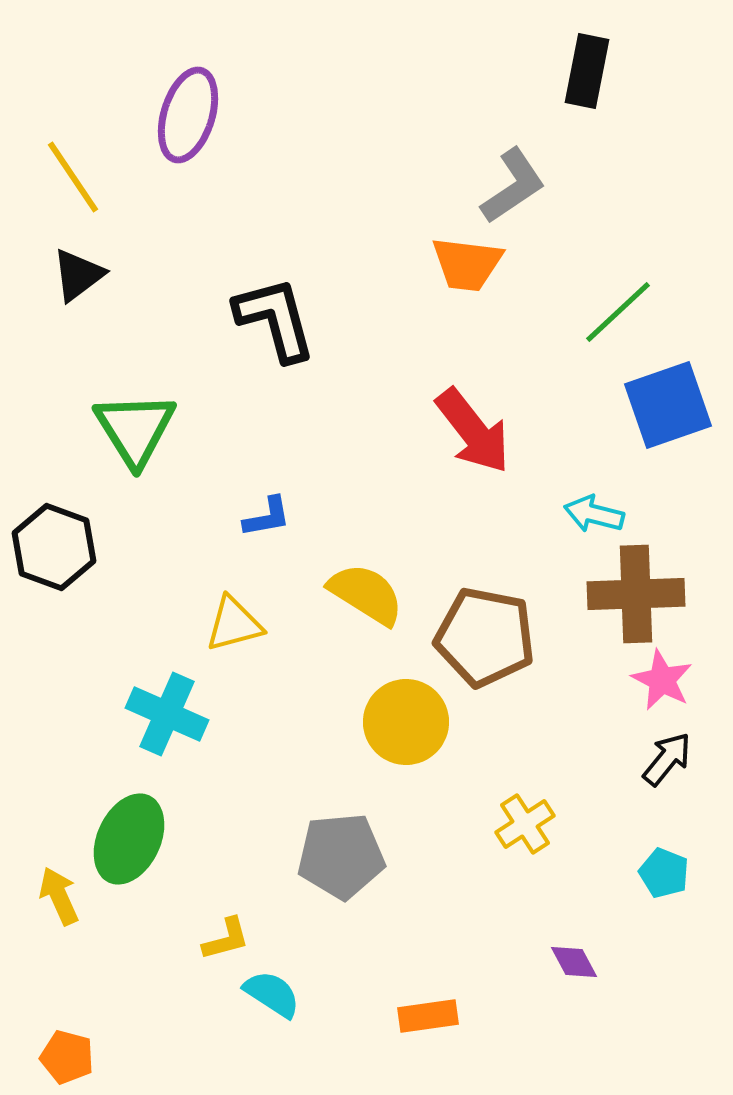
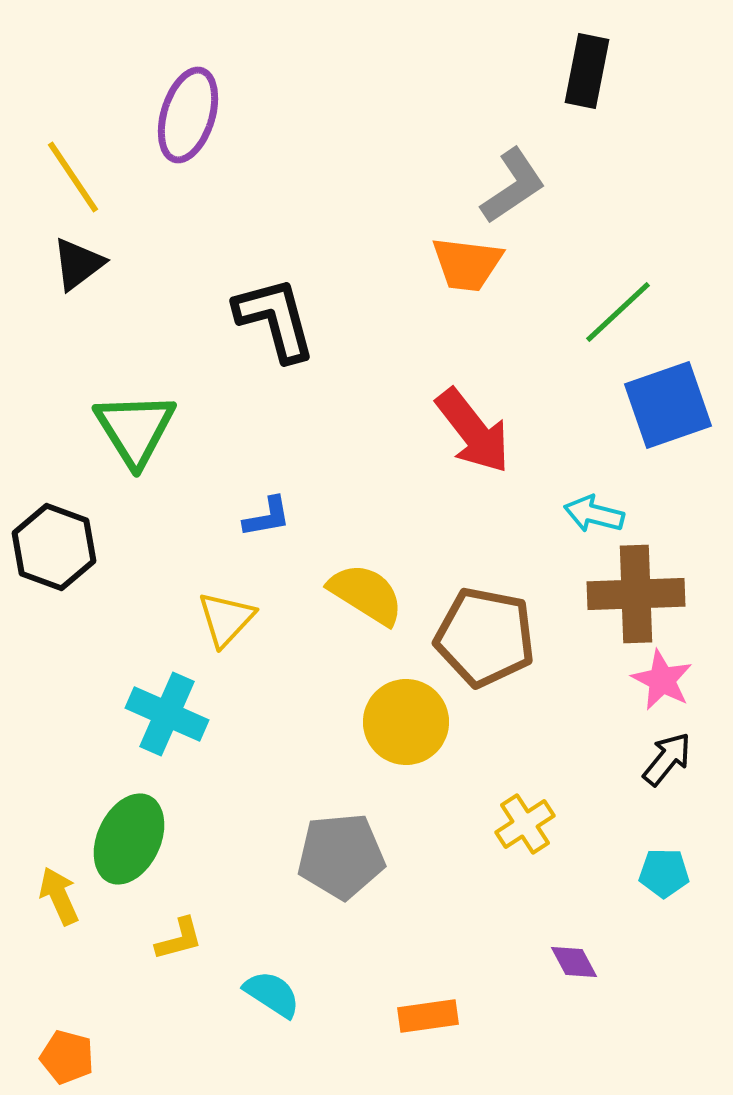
black triangle: moved 11 px up
yellow triangle: moved 8 px left, 5 px up; rotated 32 degrees counterclockwise
cyan pentagon: rotated 21 degrees counterclockwise
yellow L-shape: moved 47 px left
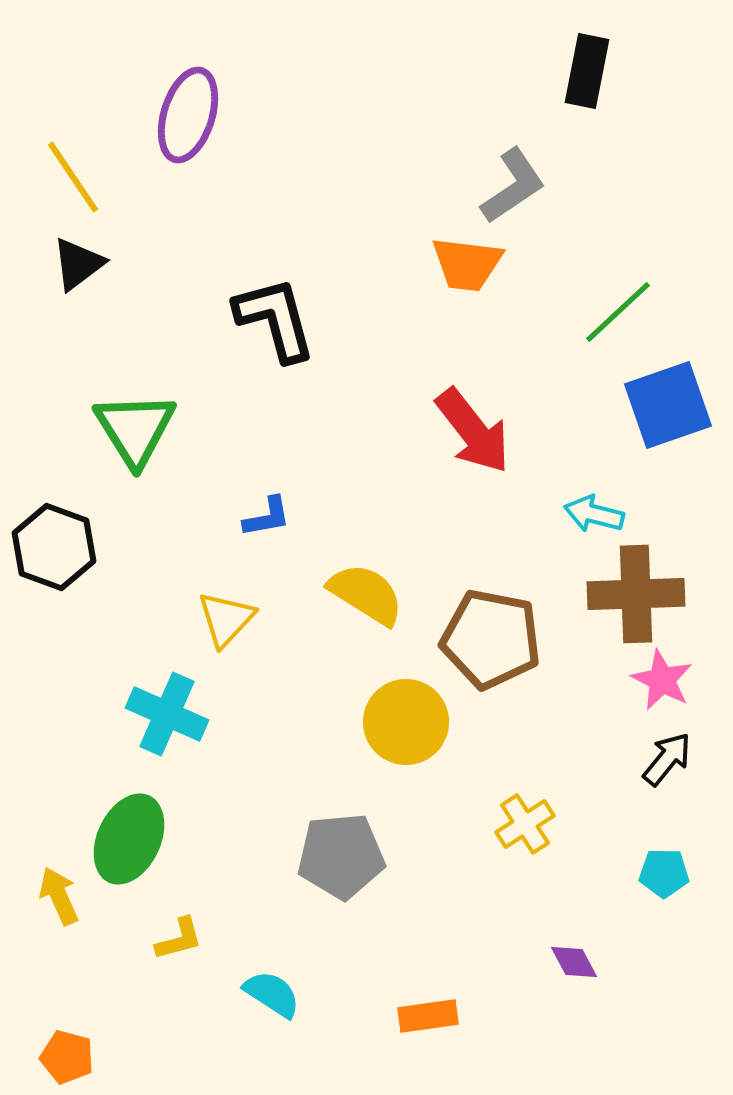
brown pentagon: moved 6 px right, 2 px down
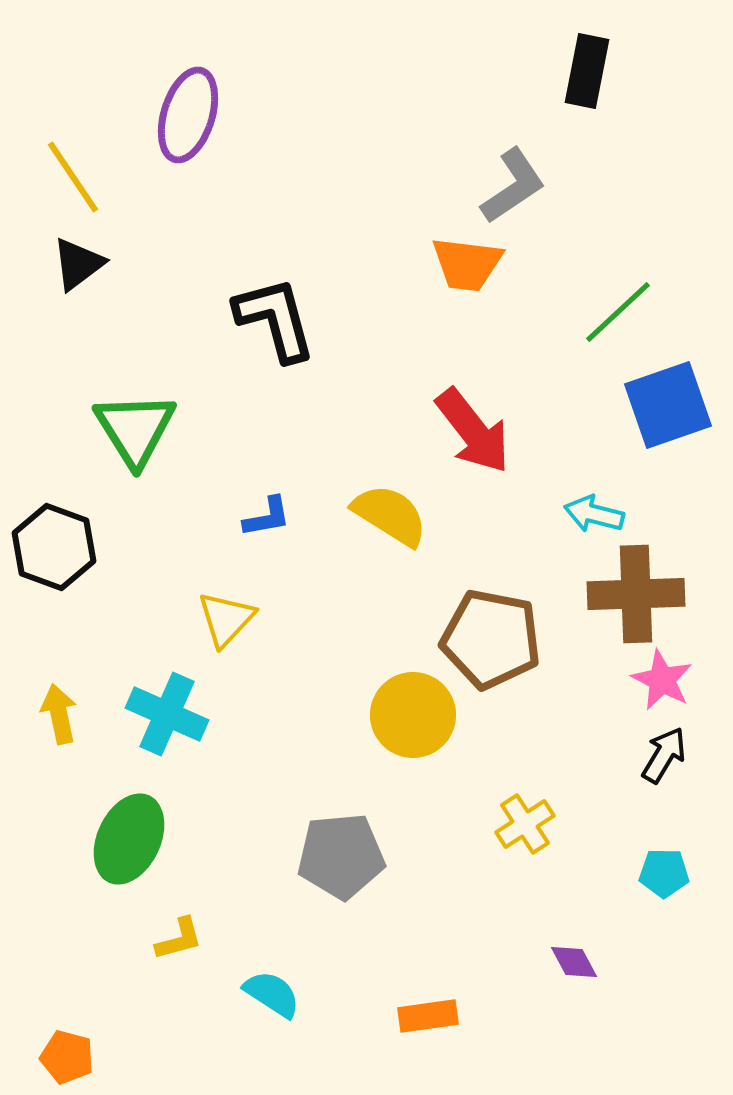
yellow semicircle: moved 24 px right, 79 px up
yellow circle: moved 7 px right, 7 px up
black arrow: moved 3 px left, 4 px up; rotated 8 degrees counterclockwise
yellow arrow: moved 182 px up; rotated 12 degrees clockwise
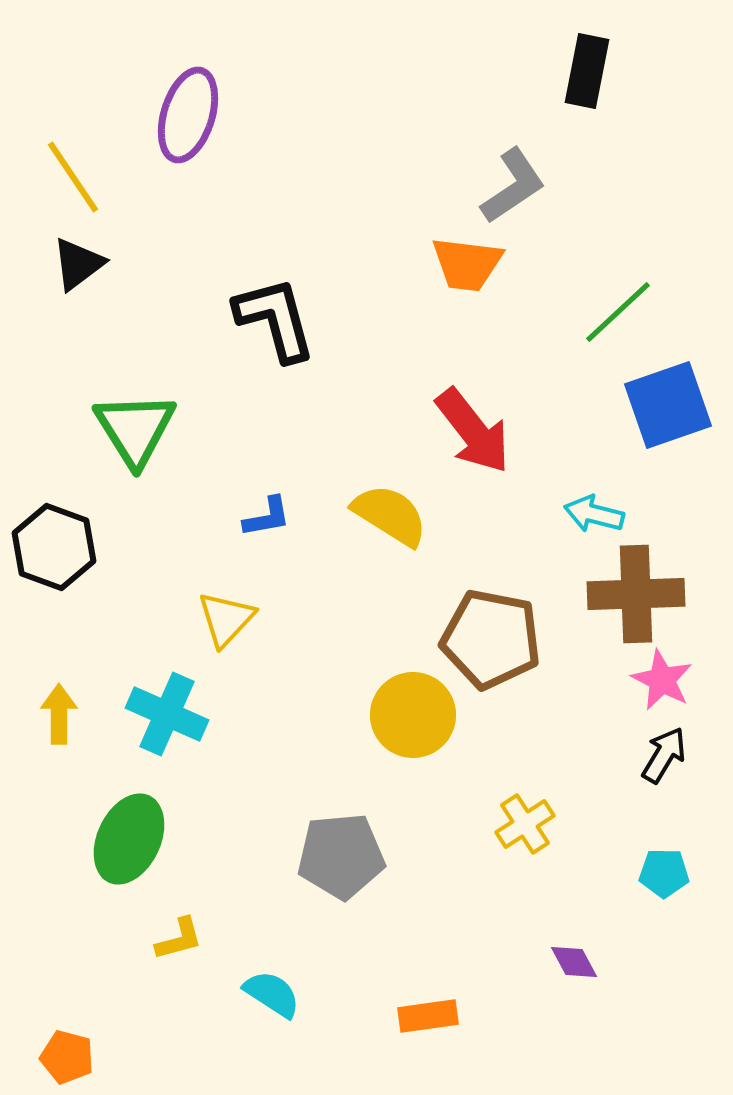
yellow arrow: rotated 12 degrees clockwise
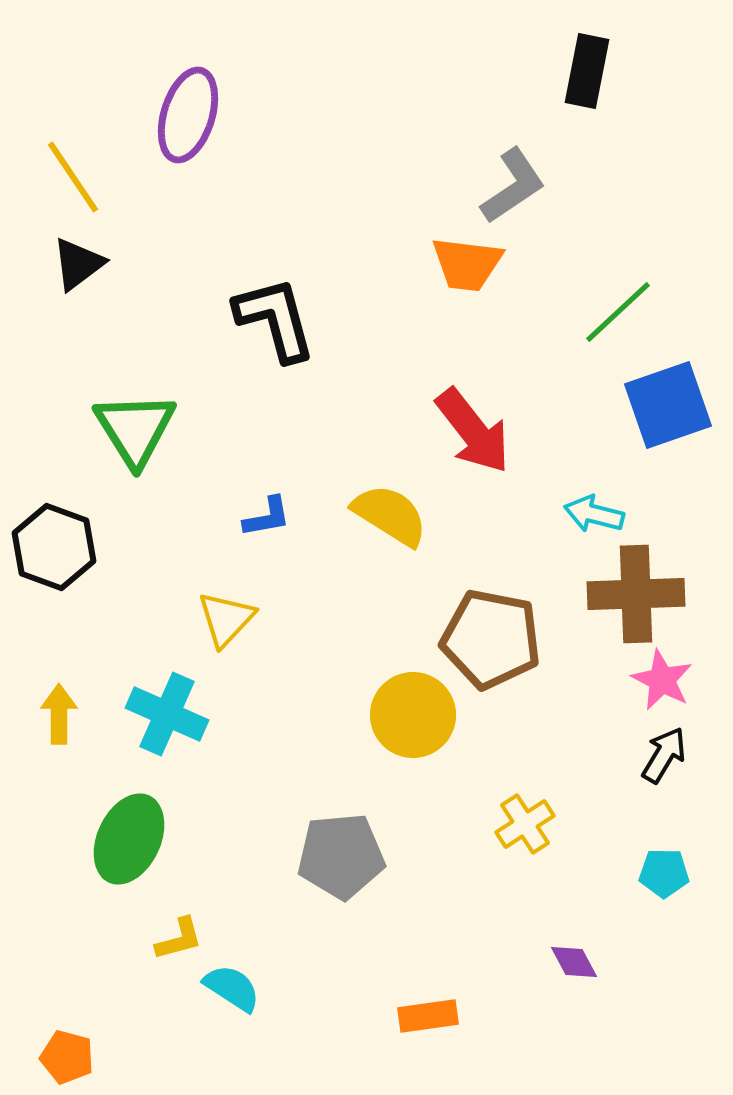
cyan semicircle: moved 40 px left, 6 px up
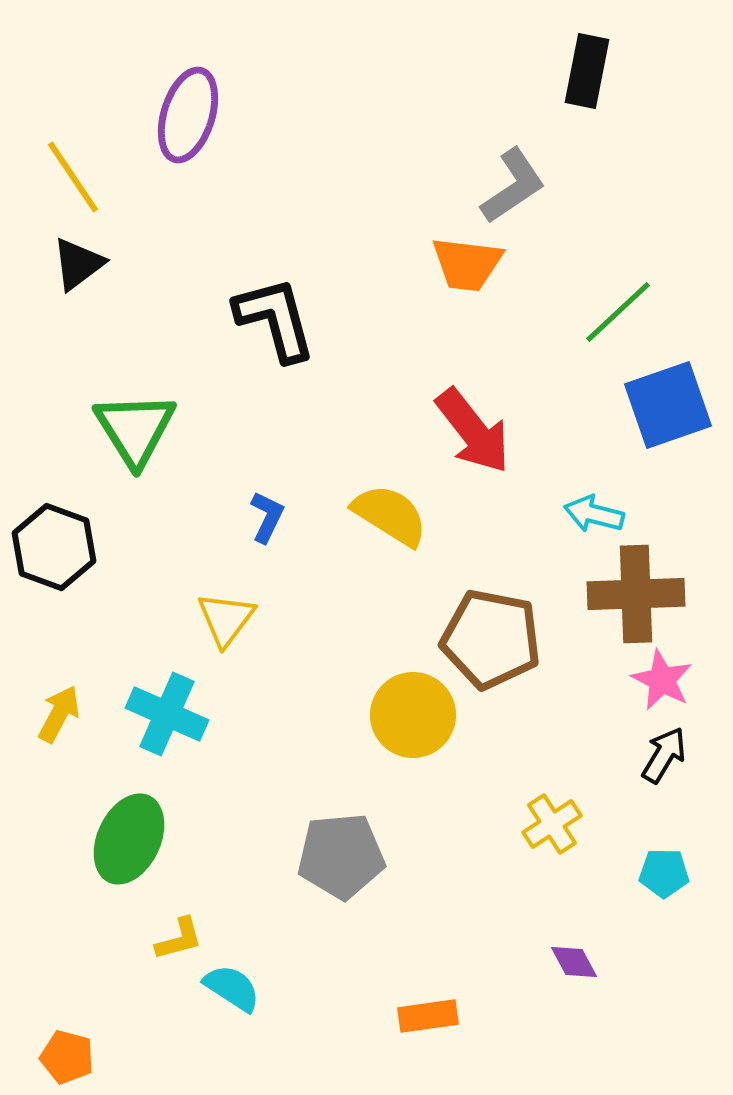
blue L-shape: rotated 54 degrees counterclockwise
yellow triangle: rotated 6 degrees counterclockwise
yellow arrow: rotated 28 degrees clockwise
yellow cross: moved 27 px right
